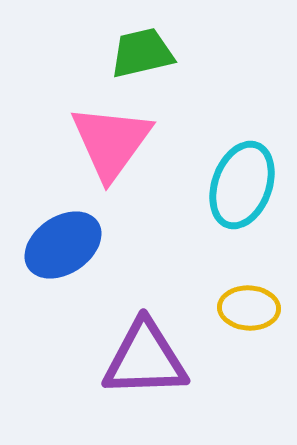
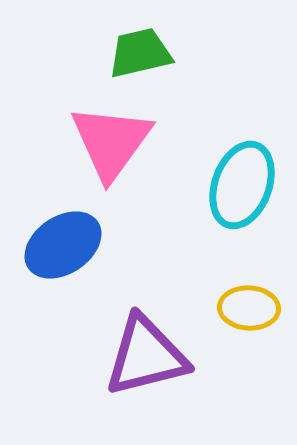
green trapezoid: moved 2 px left
purple triangle: moved 1 px right, 3 px up; rotated 12 degrees counterclockwise
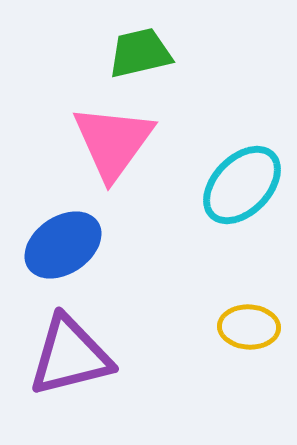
pink triangle: moved 2 px right
cyan ellipse: rotated 24 degrees clockwise
yellow ellipse: moved 19 px down
purple triangle: moved 76 px left
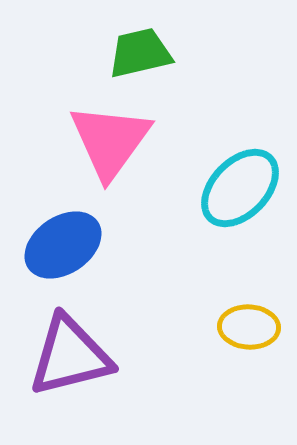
pink triangle: moved 3 px left, 1 px up
cyan ellipse: moved 2 px left, 3 px down
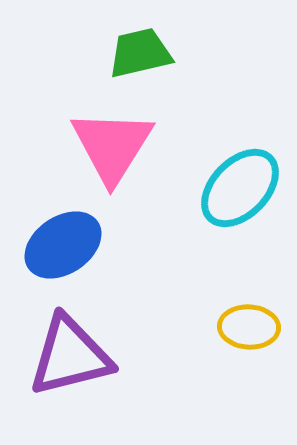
pink triangle: moved 2 px right, 5 px down; rotated 4 degrees counterclockwise
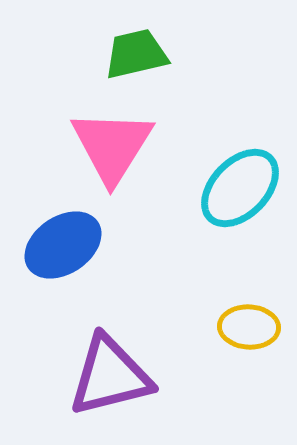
green trapezoid: moved 4 px left, 1 px down
purple triangle: moved 40 px right, 20 px down
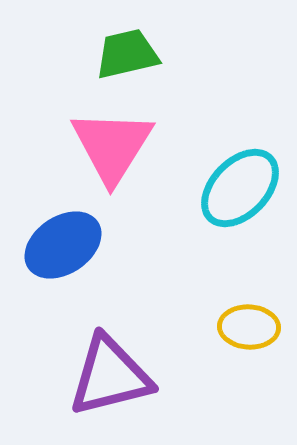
green trapezoid: moved 9 px left
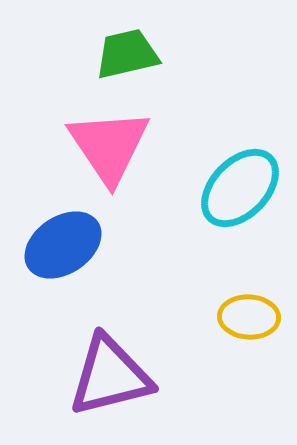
pink triangle: moved 3 px left; rotated 6 degrees counterclockwise
yellow ellipse: moved 10 px up
